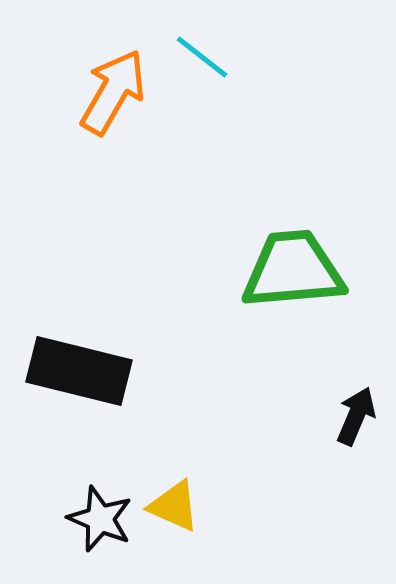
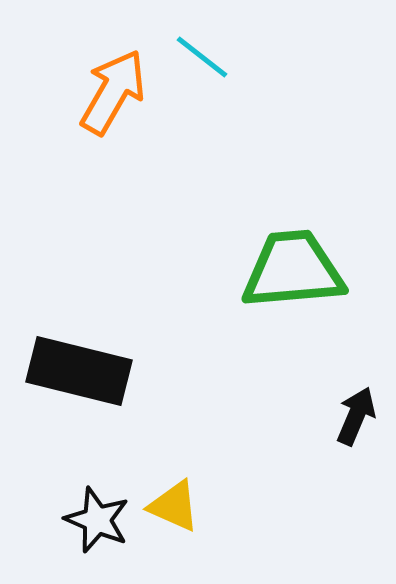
black star: moved 3 px left, 1 px down
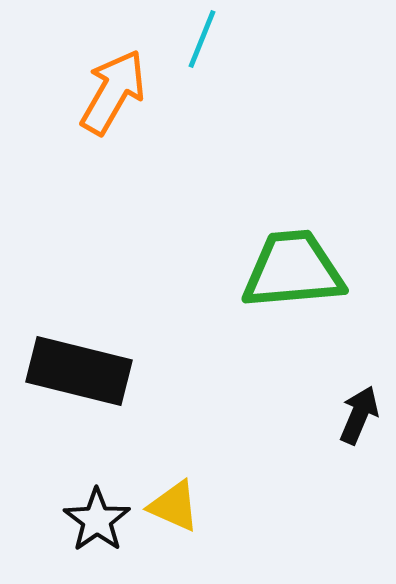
cyan line: moved 18 px up; rotated 74 degrees clockwise
black arrow: moved 3 px right, 1 px up
black star: rotated 14 degrees clockwise
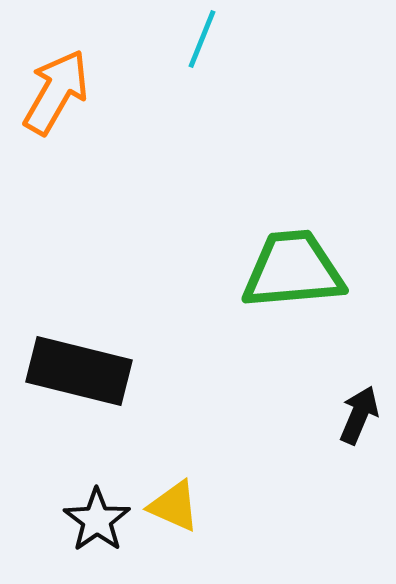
orange arrow: moved 57 px left
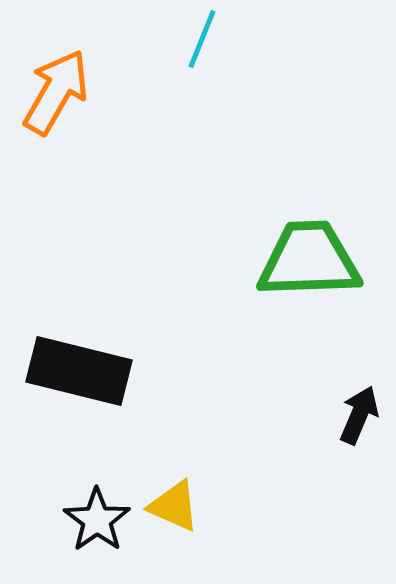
green trapezoid: moved 16 px right, 10 px up; rotated 3 degrees clockwise
